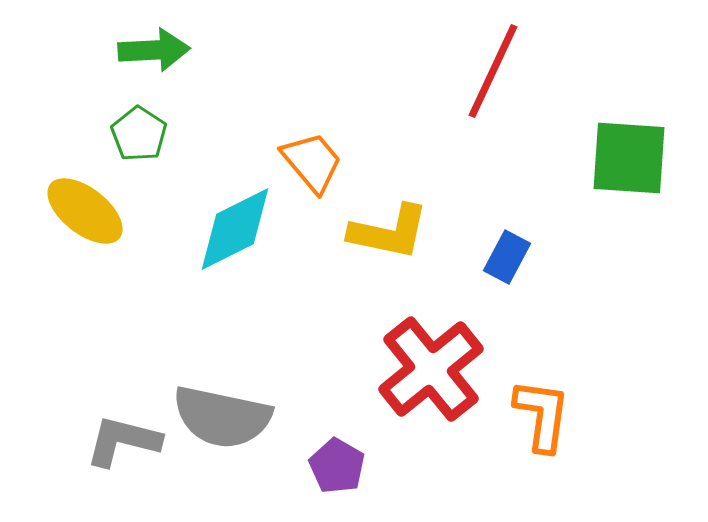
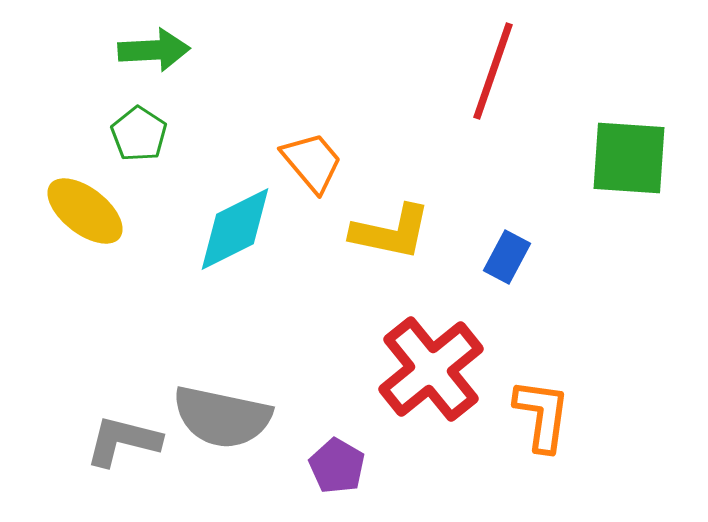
red line: rotated 6 degrees counterclockwise
yellow L-shape: moved 2 px right
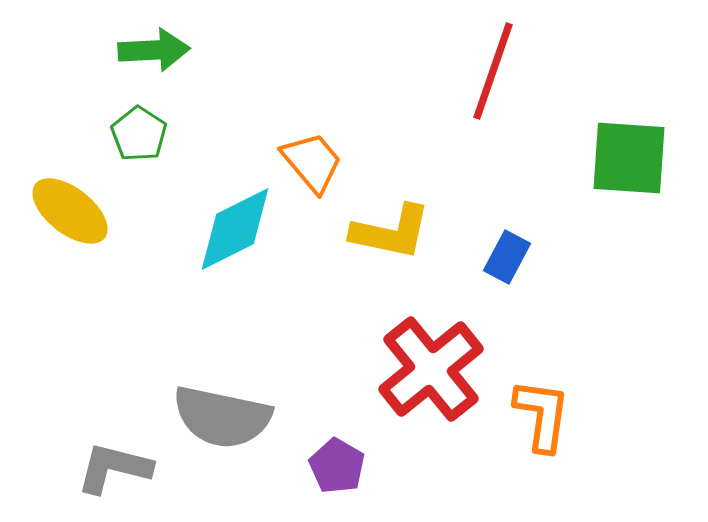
yellow ellipse: moved 15 px left
gray L-shape: moved 9 px left, 27 px down
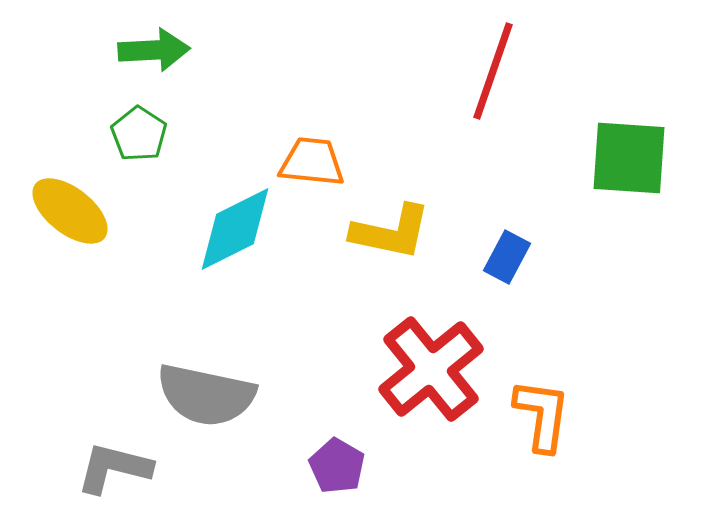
orange trapezoid: rotated 44 degrees counterclockwise
gray semicircle: moved 16 px left, 22 px up
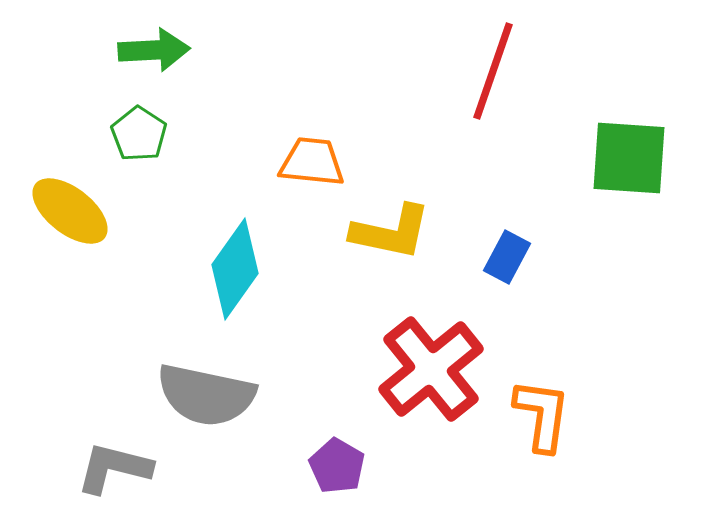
cyan diamond: moved 40 px down; rotated 28 degrees counterclockwise
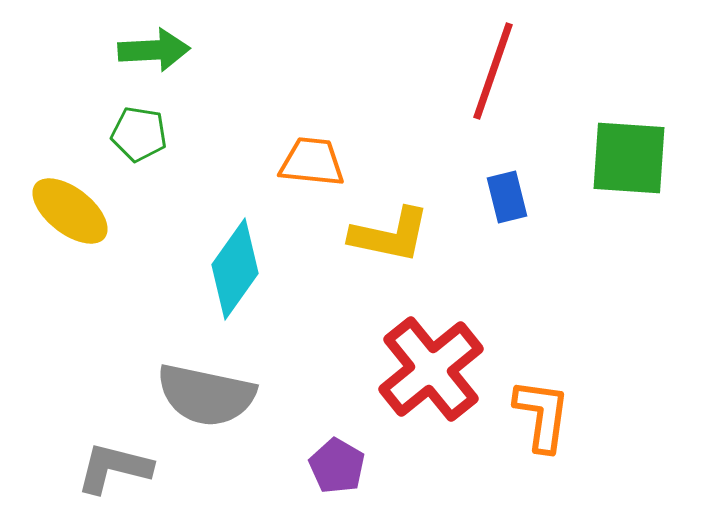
green pentagon: rotated 24 degrees counterclockwise
yellow L-shape: moved 1 px left, 3 px down
blue rectangle: moved 60 px up; rotated 42 degrees counterclockwise
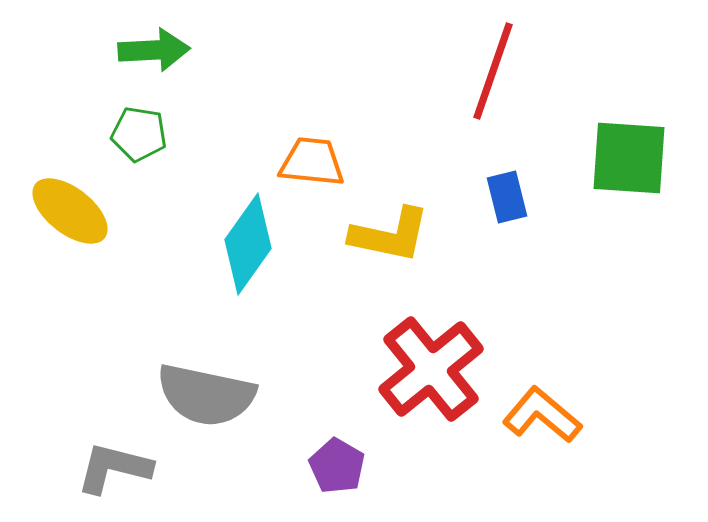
cyan diamond: moved 13 px right, 25 px up
orange L-shape: rotated 58 degrees counterclockwise
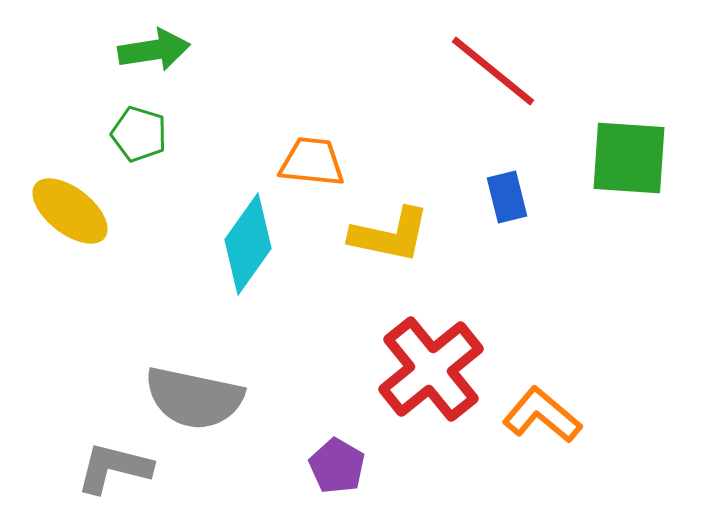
green arrow: rotated 6 degrees counterclockwise
red line: rotated 70 degrees counterclockwise
green pentagon: rotated 8 degrees clockwise
gray semicircle: moved 12 px left, 3 px down
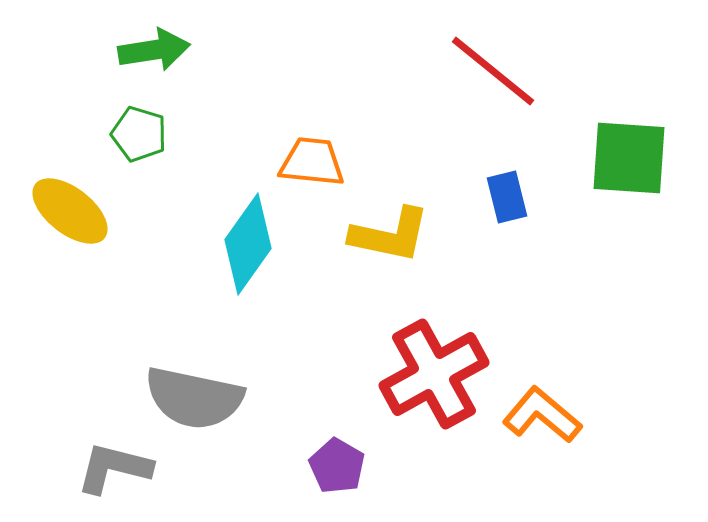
red cross: moved 3 px right, 5 px down; rotated 10 degrees clockwise
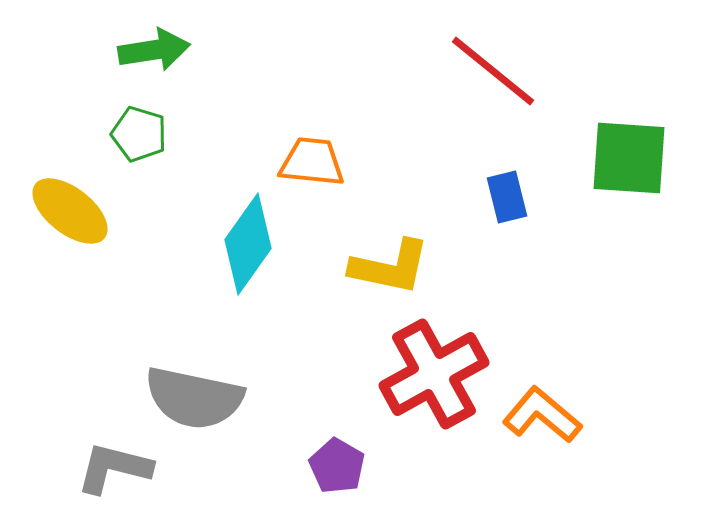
yellow L-shape: moved 32 px down
